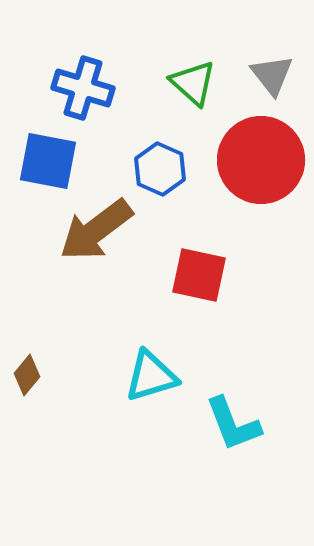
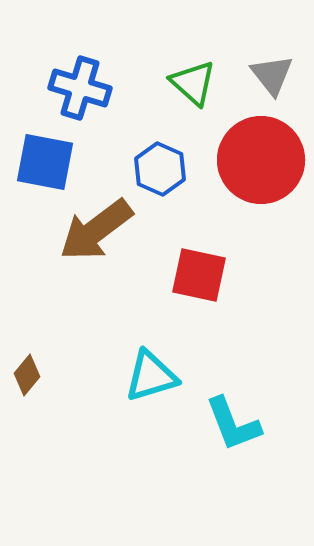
blue cross: moved 3 px left
blue square: moved 3 px left, 1 px down
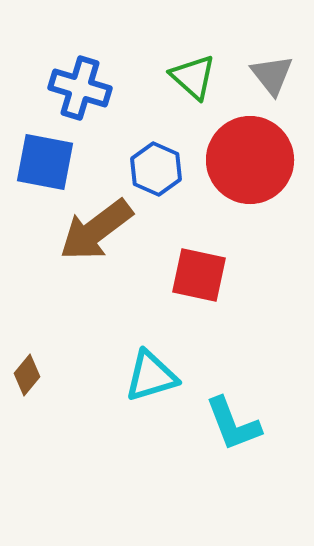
green triangle: moved 6 px up
red circle: moved 11 px left
blue hexagon: moved 4 px left
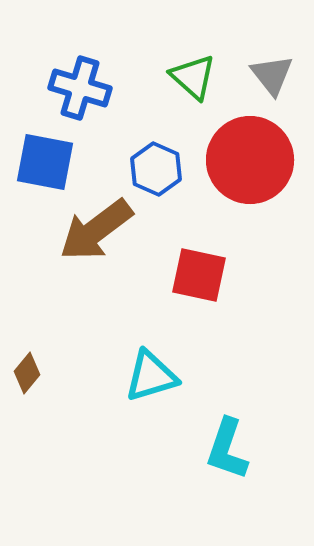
brown diamond: moved 2 px up
cyan L-shape: moved 6 px left, 25 px down; rotated 40 degrees clockwise
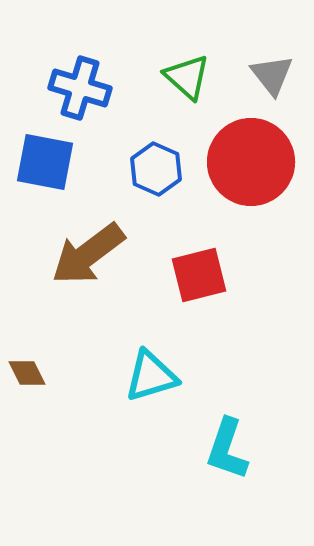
green triangle: moved 6 px left
red circle: moved 1 px right, 2 px down
brown arrow: moved 8 px left, 24 px down
red square: rotated 26 degrees counterclockwise
brown diamond: rotated 66 degrees counterclockwise
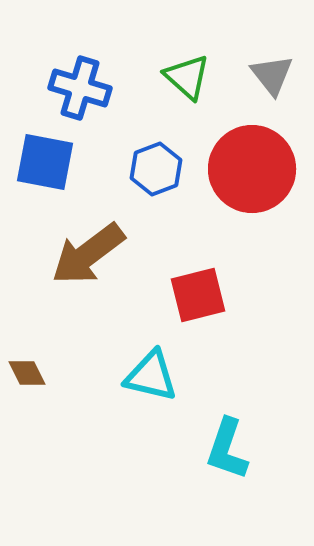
red circle: moved 1 px right, 7 px down
blue hexagon: rotated 15 degrees clockwise
red square: moved 1 px left, 20 px down
cyan triangle: rotated 30 degrees clockwise
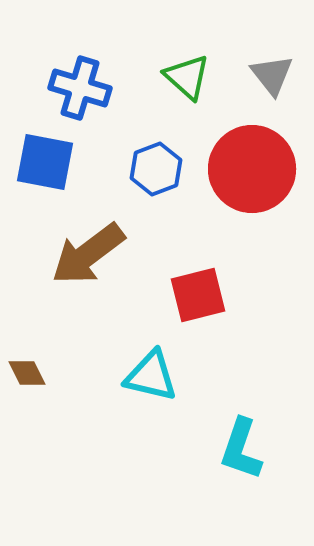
cyan L-shape: moved 14 px right
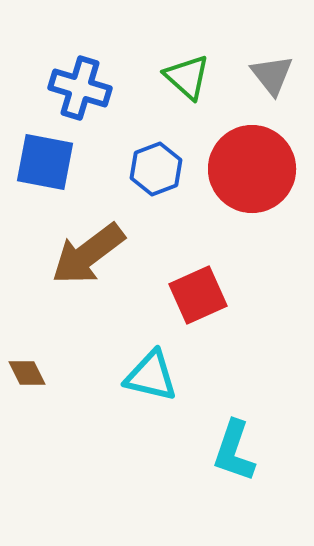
red square: rotated 10 degrees counterclockwise
cyan L-shape: moved 7 px left, 2 px down
